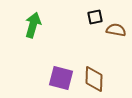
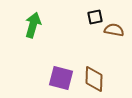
brown semicircle: moved 2 px left
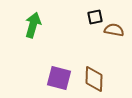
purple square: moved 2 px left
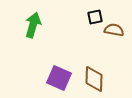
purple square: rotated 10 degrees clockwise
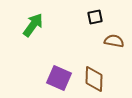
green arrow: rotated 20 degrees clockwise
brown semicircle: moved 11 px down
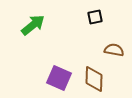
green arrow: rotated 15 degrees clockwise
brown semicircle: moved 9 px down
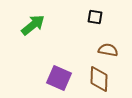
black square: rotated 21 degrees clockwise
brown semicircle: moved 6 px left
brown diamond: moved 5 px right
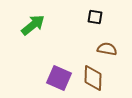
brown semicircle: moved 1 px left, 1 px up
brown diamond: moved 6 px left, 1 px up
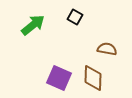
black square: moved 20 px left; rotated 21 degrees clockwise
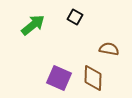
brown semicircle: moved 2 px right
